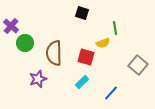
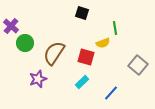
brown semicircle: rotated 35 degrees clockwise
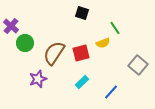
green line: rotated 24 degrees counterclockwise
red square: moved 5 px left, 4 px up; rotated 30 degrees counterclockwise
blue line: moved 1 px up
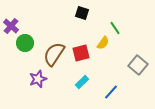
yellow semicircle: rotated 32 degrees counterclockwise
brown semicircle: moved 1 px down
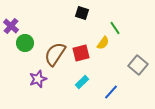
brown semicircle: moved 1 px right
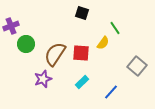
purple cross: rotated 28 degrees clockwise
green circle: moved 1 px right, 1 px down
red square: rotated 18 degrees clockwise
gray square: moved 1 px left, 1 px down
purple star: moved 5 px right
